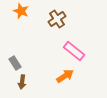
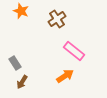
brown arrow: rotated 24 degrees clockwise
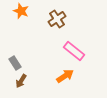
brown arrow: moved 1 px left, 1 px up
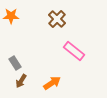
orange star: moved 10 px left, 5 px down; rotated 21 degrees counterclockwise
brown cross: rotated 12 degrees counterclockwise
orange arrow: moved 13 px left, 7 px down
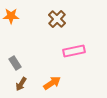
pink rectangle: rotated 50 degrees counterclockwise
brown arrow: moved 3 px down
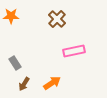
brown arrow: moved 3 px right
